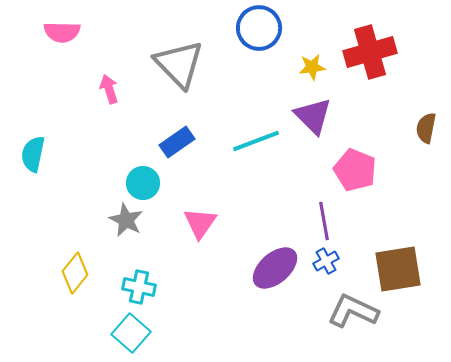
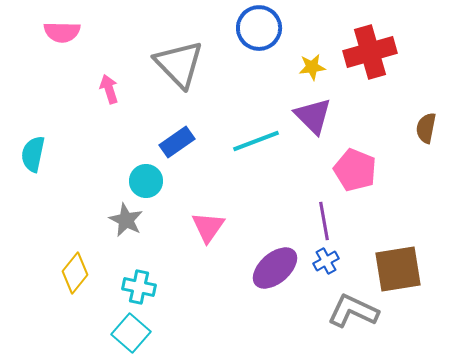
cyan circle: moved 3 px right, 2 px up
pink triangle: moved 8 px right, 4 px down
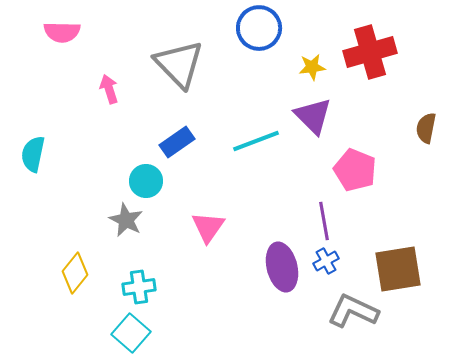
purple ellipse: moved 7 px right, 1 px up; rotated 63 degrees counterclockwise
cyan cross: rotated 20 degrees counterclockwise
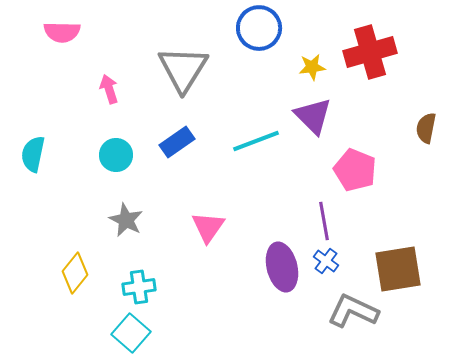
gray triangle: moved 4 px right, 5 px down; rotated 16 degrees clockwise
cyan circle: moved 30 px left, 26 px up
blue cross: rotated 25 degrees counterclockwise
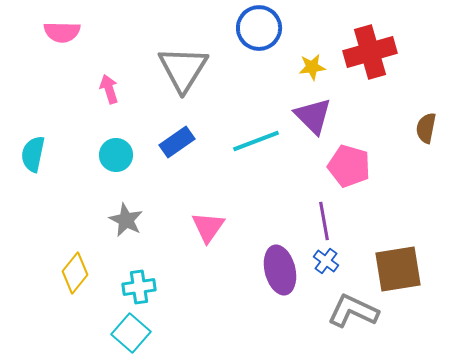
pink pentagon: moved 6 px left, 4 px up; rotated 6 degrees counterclockwise
purple ellipse: moved 2 px left, 3 px down
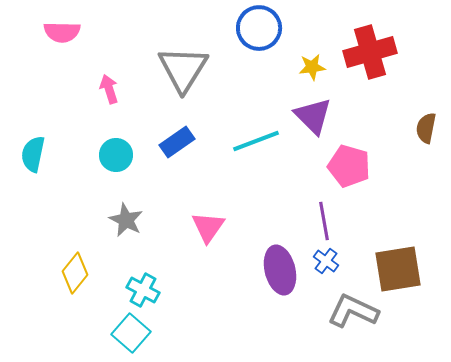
cyan cross: moved 4 px right, 3 px down; rotated 36 degrees clockwise
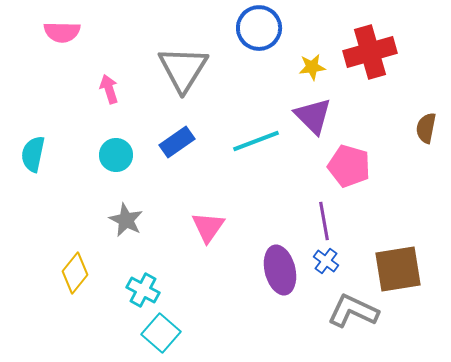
cyan square: moved 30 px right
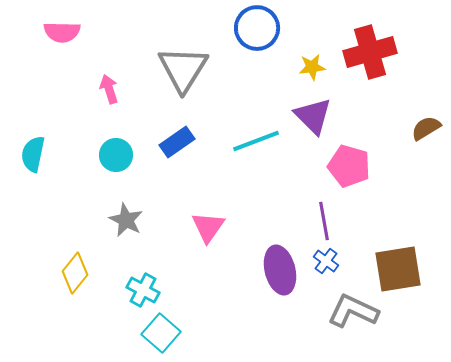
blue circle: moved 2 px left
brown semicircle: rotated 48 degrees clockwise
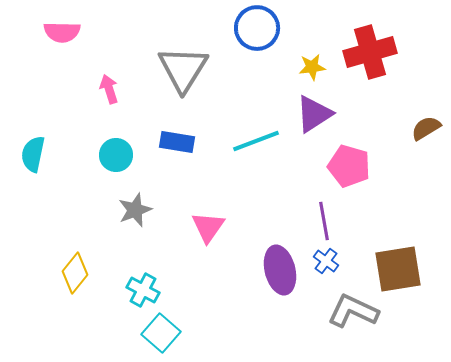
purple triangle: moved 1 px right, 2 px up; rotated 42 degrees clockwise
blue rectangle: rotated 44 degrees clockwise
gray star: moved 9 px right, 10 px up; rotated 24 degrees clockwise
